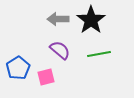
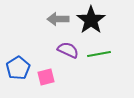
purple semicircle: moved 8 px right; rotated 15 degrees counterclockwise
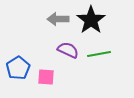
pink square: rotated 18 degrees clockwise
